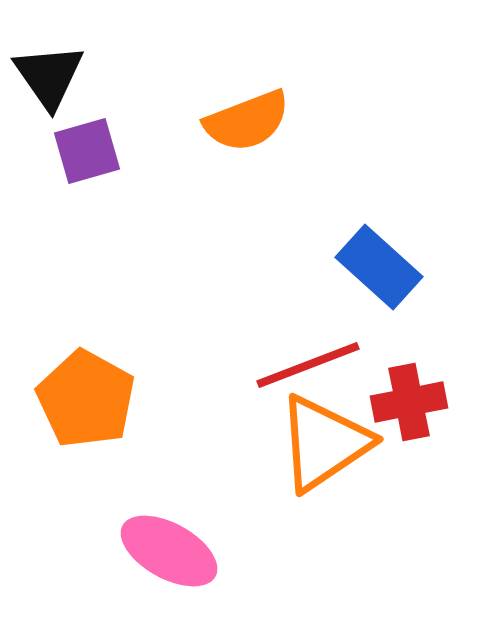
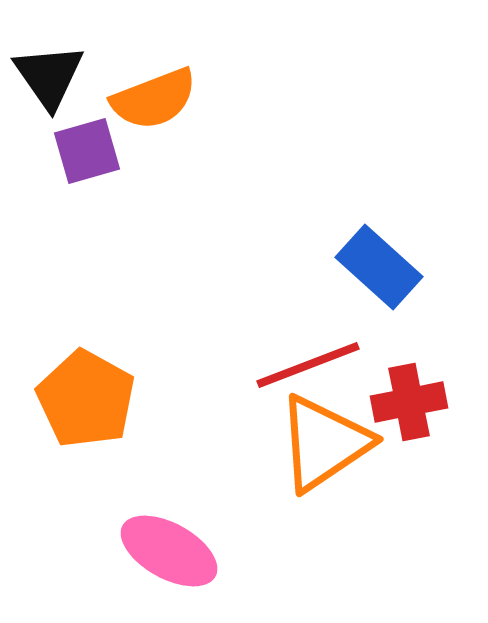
orange semicircle: moved 93 px left, 22 px up
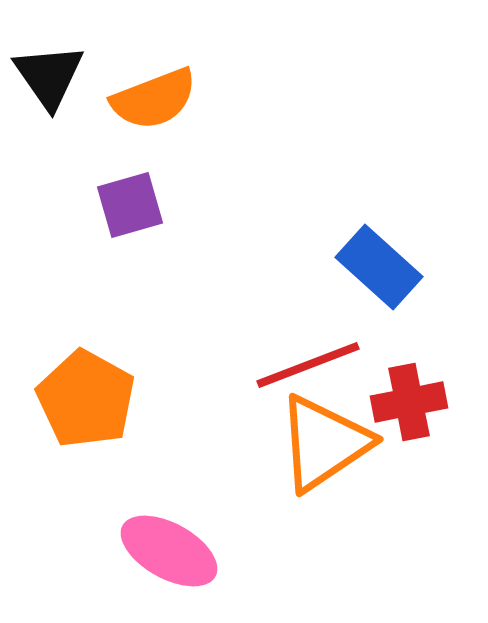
purple square: moved 43 px right, 54 px down
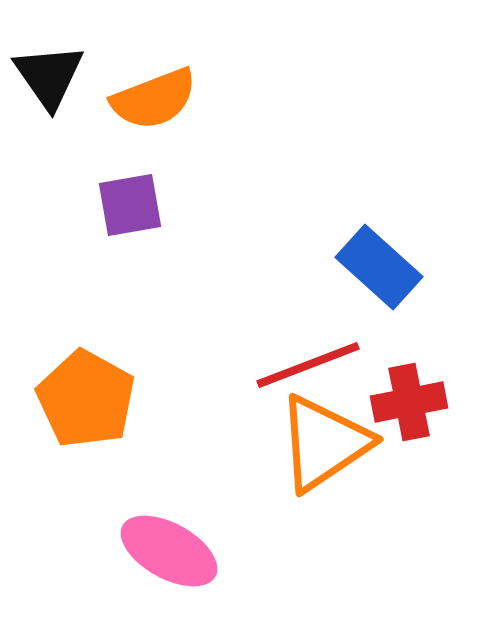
purple square: rotated 6 degrees clockwise
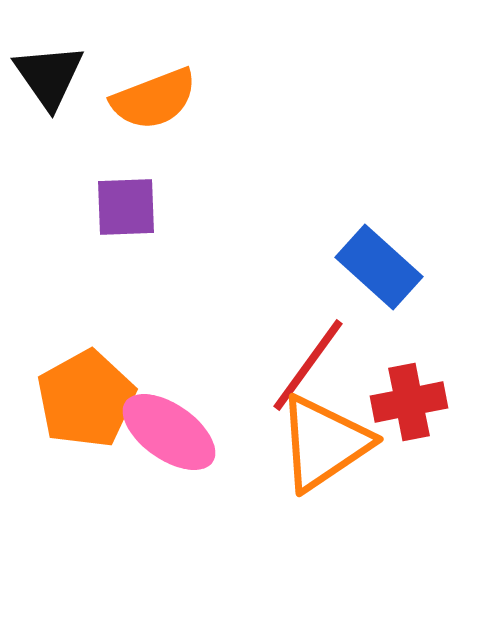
purple square: moved 4 px left, 2 px down; rotated 8 degrees clockwise
red line: rotated 33 degrees counterclockwise
orange pentagon: rotated 14 degrees clockwise
pink ellipse: moved 119 px up; rotated 6 degrees clockwise
